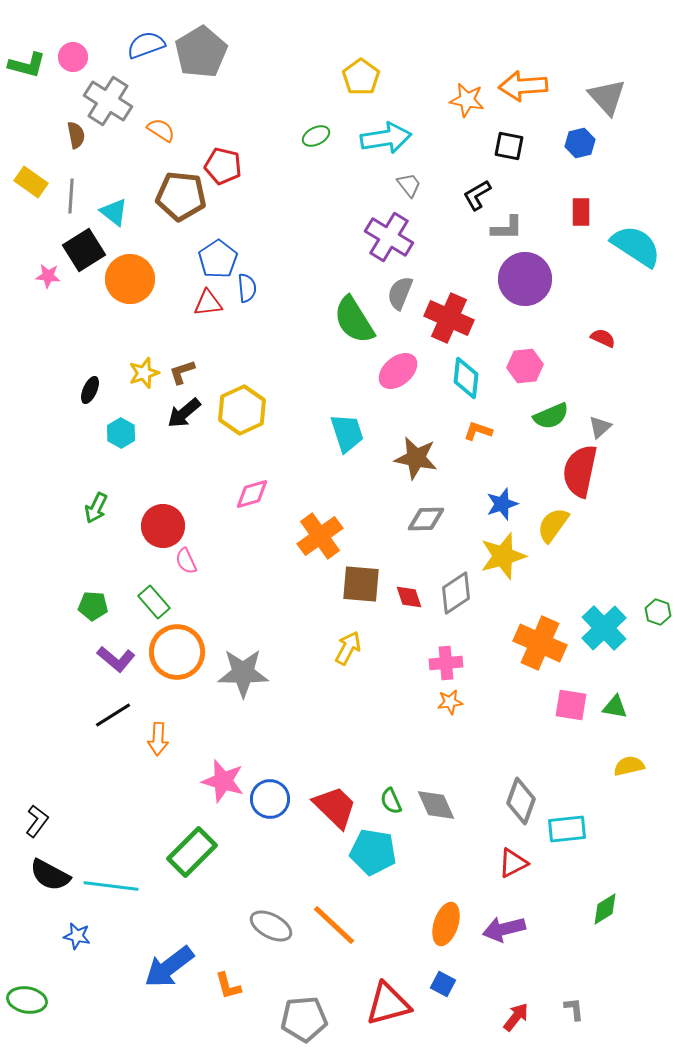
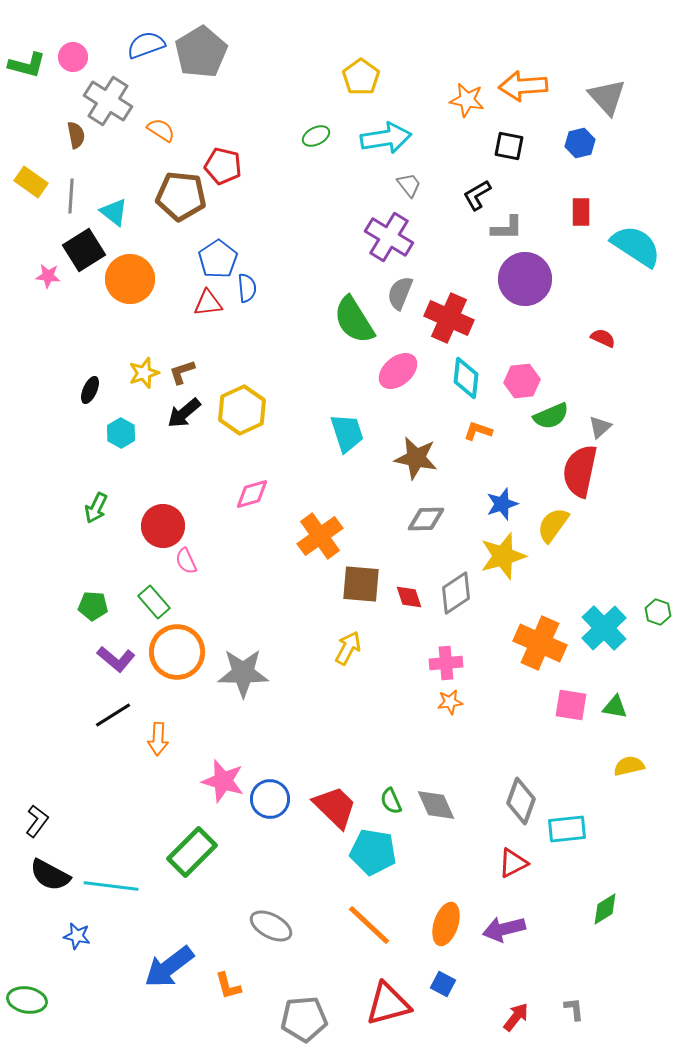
pink hexagon at (525, 366): moved 3 px left, 15 px down
orange line at (334, 925): moved 35 px right
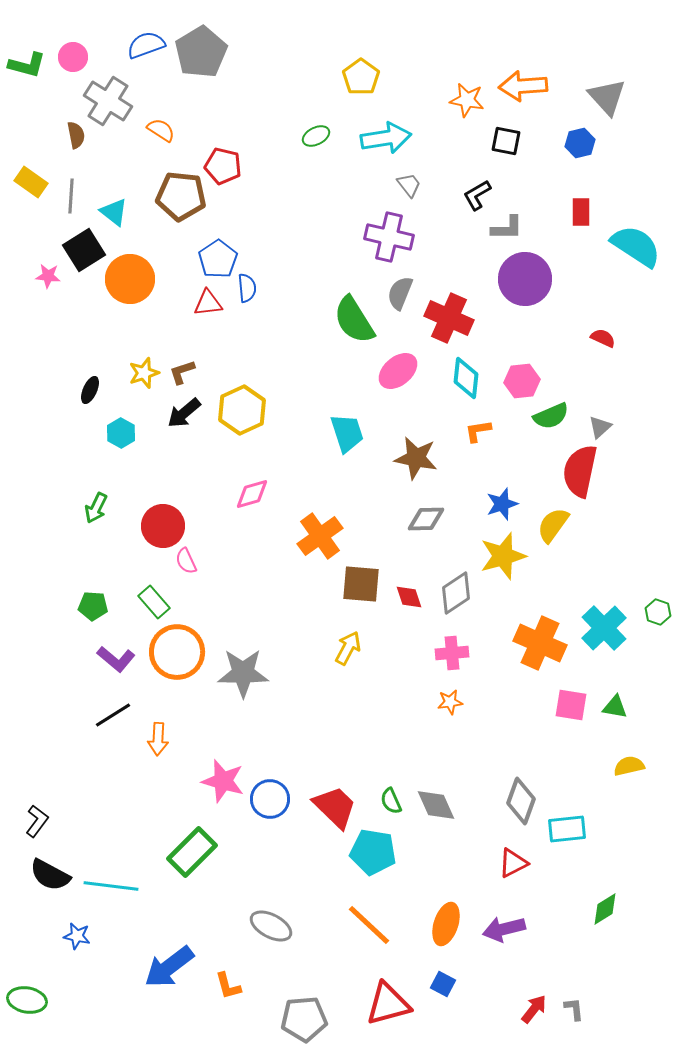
black square at (509, 146): moved 3 px left, 5 px up
purple cross at (389, 237): rotated 18 degrees counterclockwise
orange L-shape at (478, 431): rotated 28 degrees counterclockwise
pink cross at (446, 663): moved 6 px right, 10 px up
red arrow at (516, 1017): moved 18 px right, 8 px up
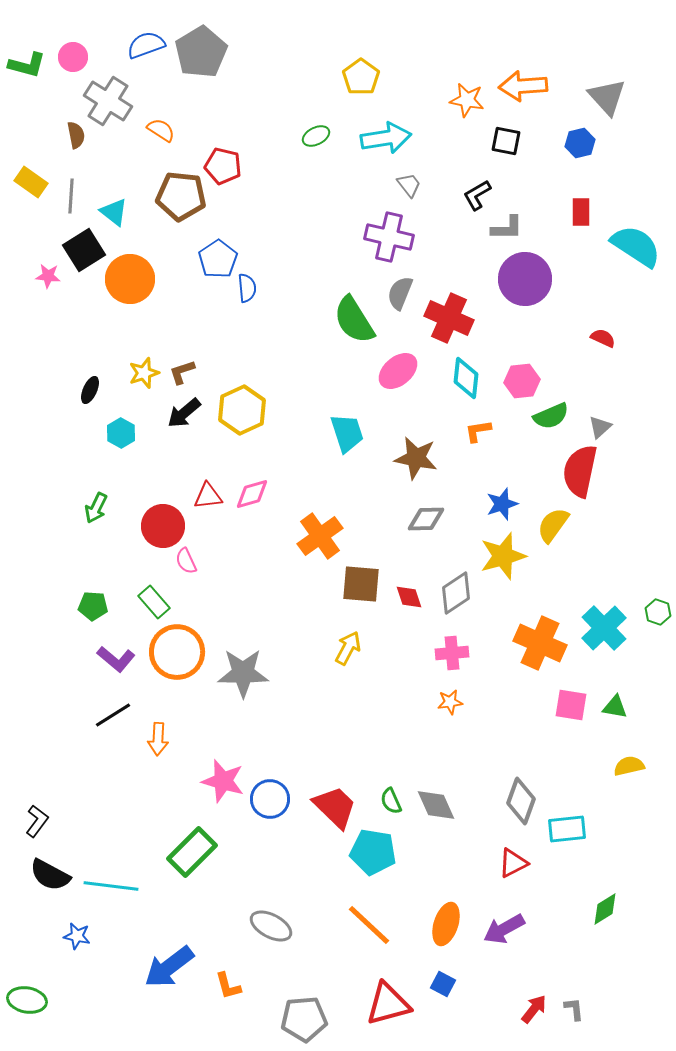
red triangle at (208, 303): moved 193 px down
purple arrow at (504, 929): rotated 15 degrees counterclockwise
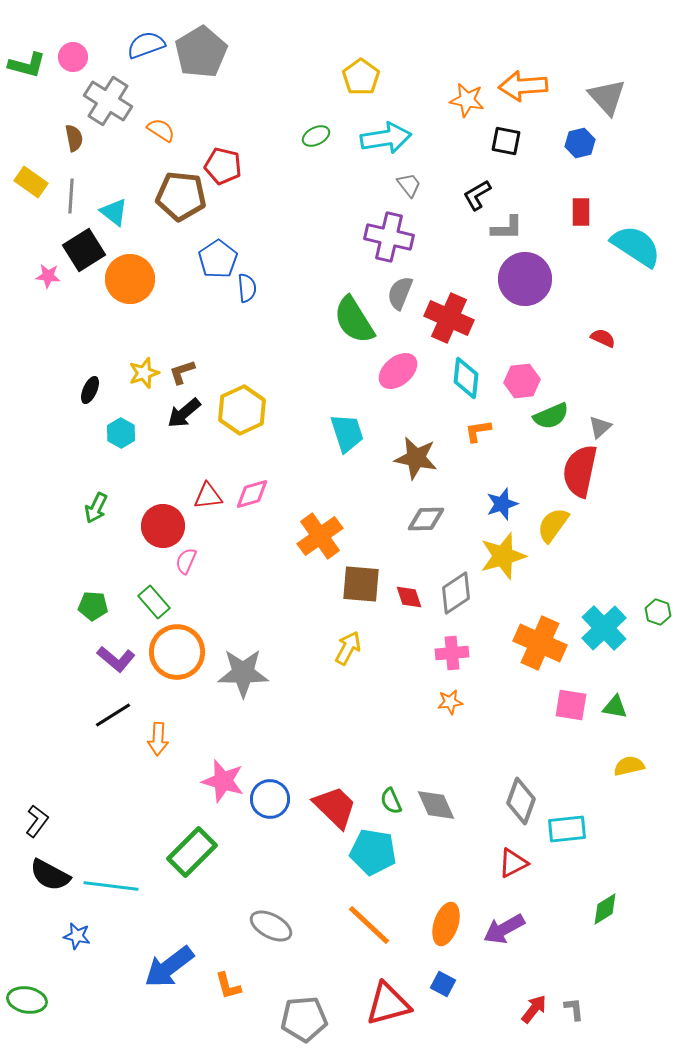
brown semicircle at (76, 135): moved 2 px left, 3 px down
pink semicircle at (186, 561): rotated 48 degrees clockwise
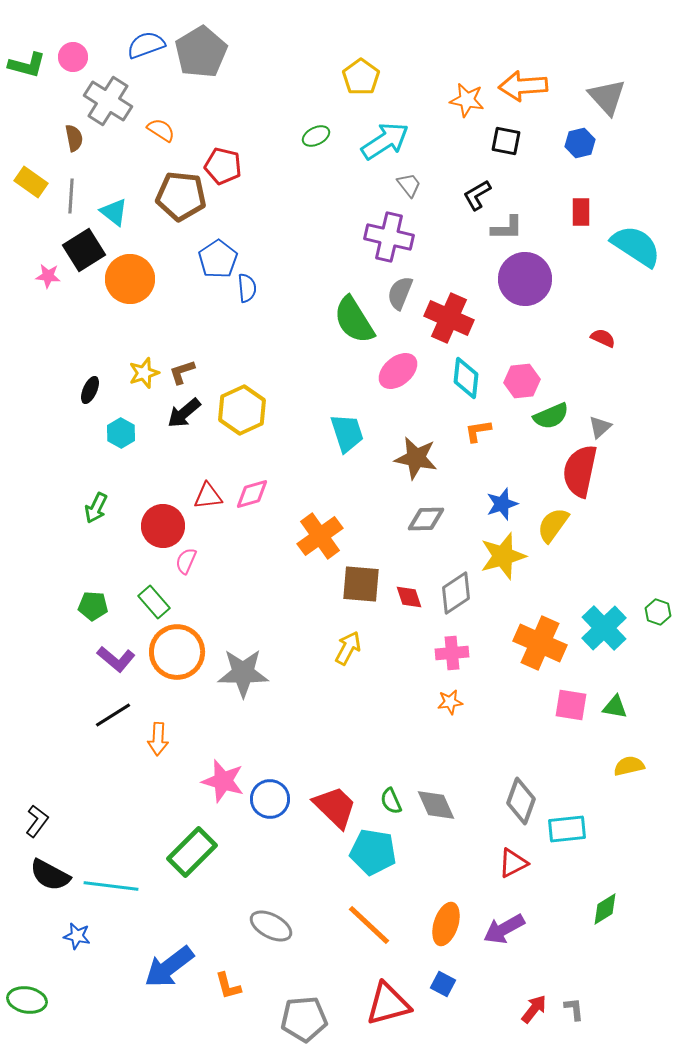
cyan arrow at (386, 138): moved 1 px left, 3 px down; rotated 24 degrees counterclockwise
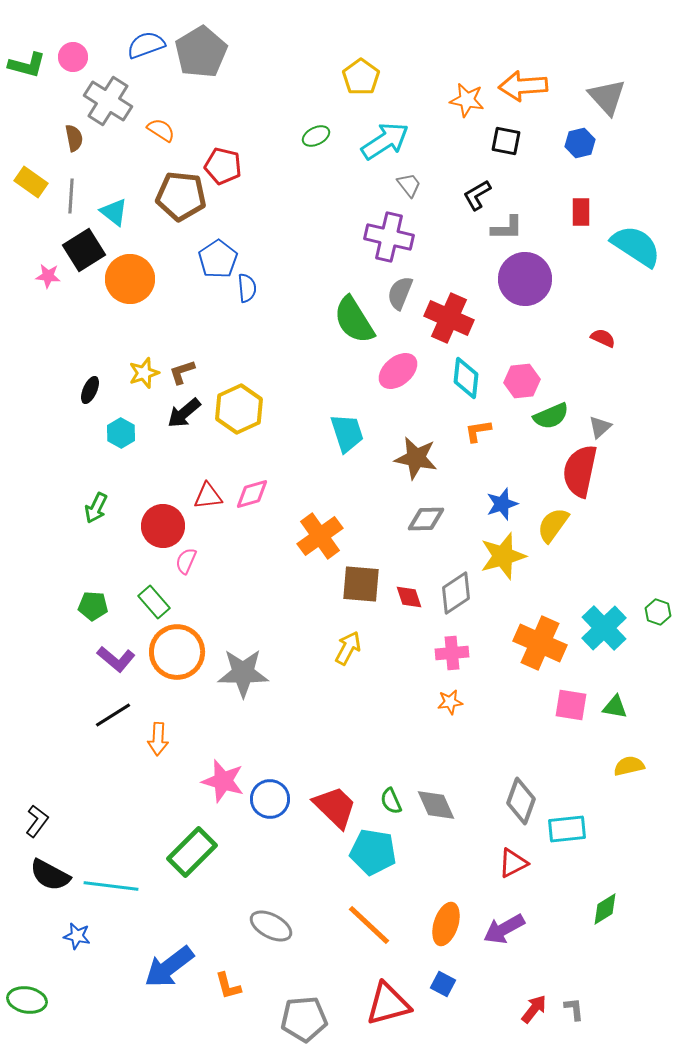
yellow hexagon at (242, 410): moved 3 px left, 1 px up
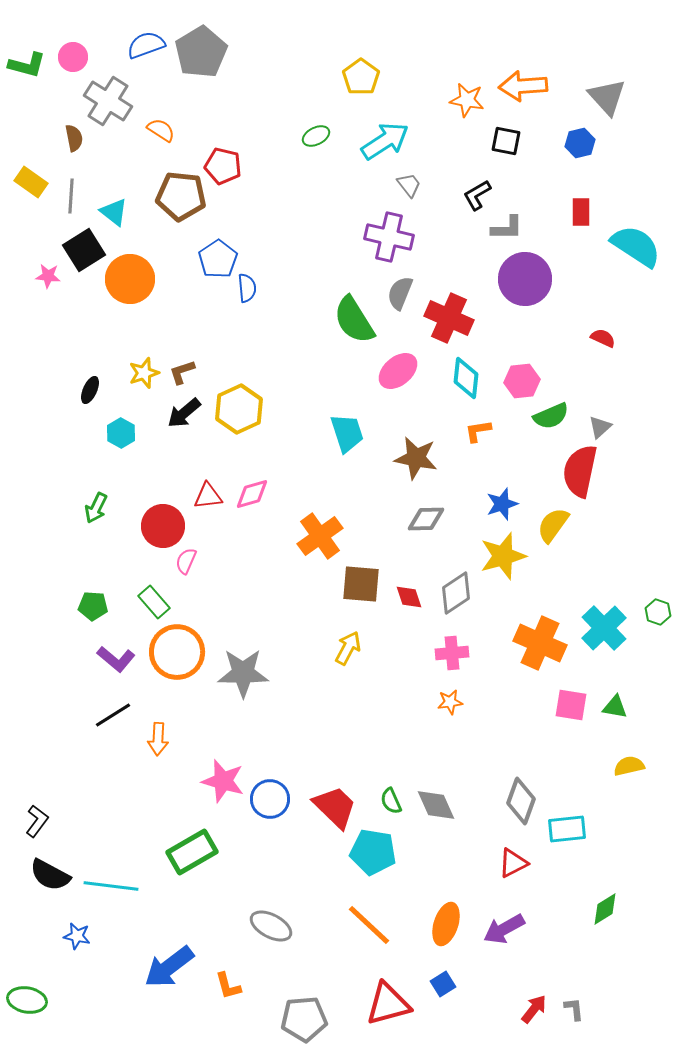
green rectangle at (192, 852): rotated 15 degrees clockwise
blue square at (443, 984): rotated 30 degrees clockwise
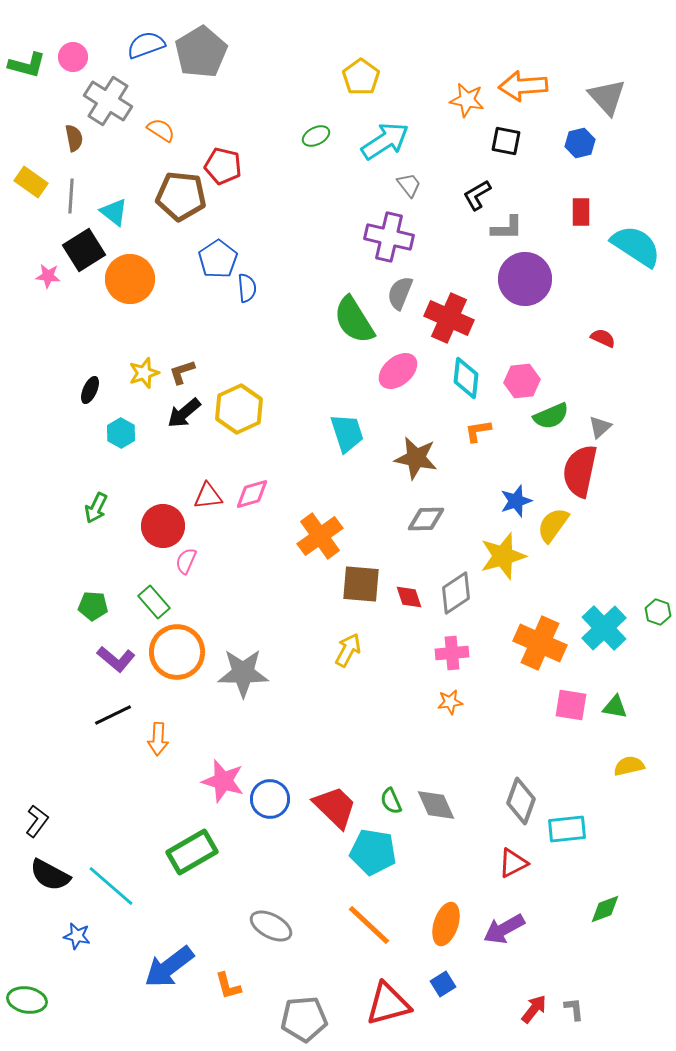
blue star at (502, 504): moved 14 px right, 3 px up
yellow arrow at (348, 648): moved 2 px down
black line at (113, 715): rotated 6 degrees clockwise
cyan line at (111, 886): rotated 34 degrees clockwise
green diamond at (605, 909): rotated 12 degrees clockwise
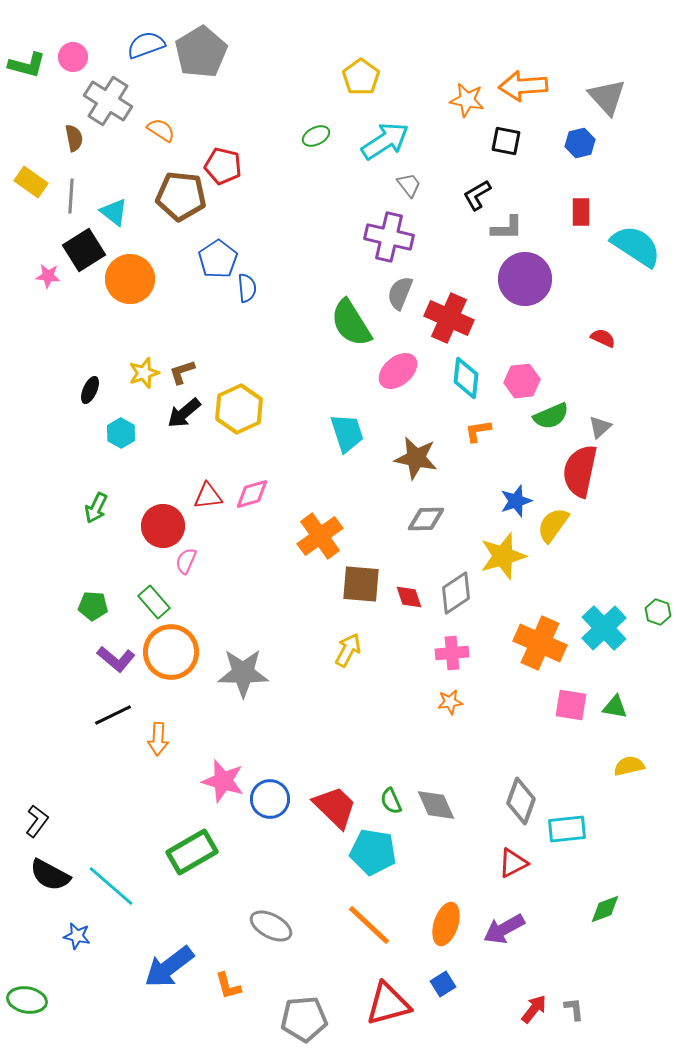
green semicircle at (354, 320): moved 3 px left, 3 px down
orange circle at (177, 652): moved 6 px left
